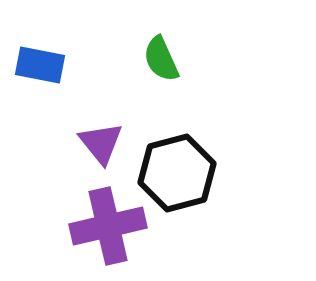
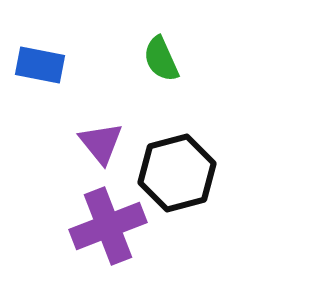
purple cross: rotated 8 degrees counterclockwise
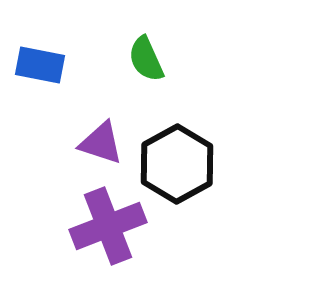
green semicircle: moved 15 px left
purple triangle: rotated 33 degrees counterclockwise
black hexagon: moved 9 px up; rotated 14 degrees counterclockwise
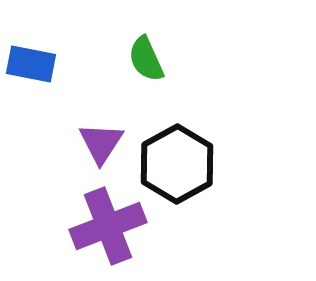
blue rectangle: moved 9 px left, 1 px up
purple triangle: rotated 45 degrees clockwise
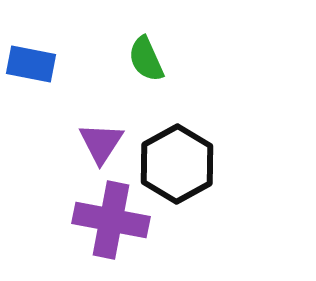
purple cross: moved 3 px right, 6 px up; rotated 32 degrees clockwise
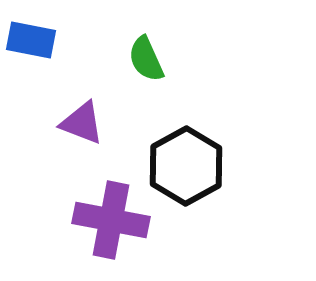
blue rectangle: moved 24 px up
purple triangle: moved 19 px left, 20 px up; rotated 42 degrees counterclockwise
black hexagon: moved 9 px right, 2 px down
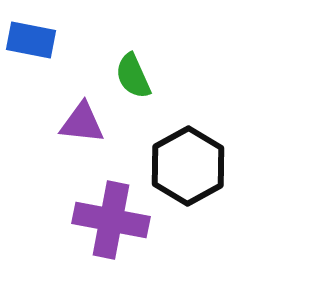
green semicircle: moved 13 px left, 17 px down
purple triangle: rotated 15 degrees counterclockwise
black hexagon: moved 2 px right
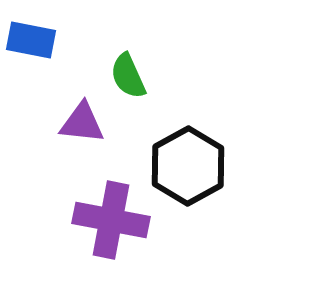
green semicircle: moved 5 px left
